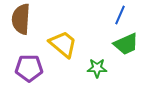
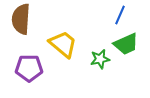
green star: moved 3 px right, 9 px up; rotated 12 degrees counterclockwise
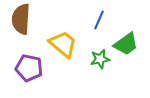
blue line: moved 21 px left, 5 px down
green trapezoid: rotated 12 degrees counterclockwise
purple pentagon: rotated 12 degrees clockwise
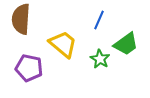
green star: rotated 30 degrees counterclockwise
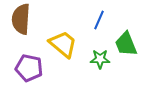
green trapezoid: rotated 104 degrees clockwise
green star: rotated 30 degrees counterclockwise
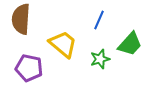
green trapezoid: moved 4 px right; rotated 116 degrees counterclockwise
green star: rotated 18 degrees counterclockwise
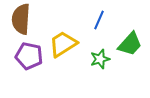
yellow trapezoid: rotated 72 degrees counterclockwise
purple pentagon: moved 12 px up
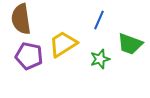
brown semicircle: rotated 12 degrees counterclockwise
green trapezoid: rotated 68 degrees clockwise
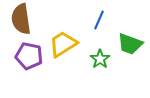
green star: rotated 18 degrees counterclockwise
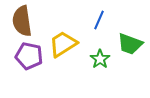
brown semicircle: moved 1 px right, 2 px down
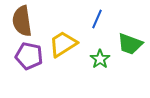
blue line: moved 2 px left, 1 px up
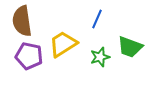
green trapezoid: moved 3 px down
green star: moved 2 px up; rotated 18 degrees clockwise
